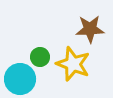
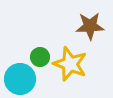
brown star: moved 3 px up
yellow star: moved 3 px left
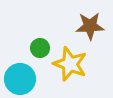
green circle: moved 9 px up
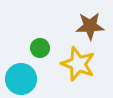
yellow star: moved 8 px right
cyan circle: moved 1 px right
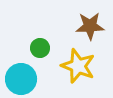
yellow star: moved 2 px down
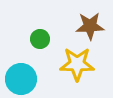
green circle: moved 9 px up
yellow star: moved 1 px left, 2 px up; rotated 20 degrees counterclockwise
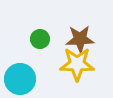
brown star: moved 10 px left, 13 px down
cyan circle: moved 1 px left
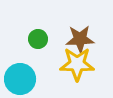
green circle: moved 2 px left
